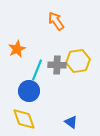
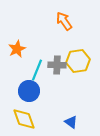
orange arrow: moved 8 px right
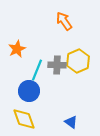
yellow hexagon: rotated 15 degrees counterclockwise
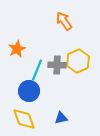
blue triangle: moved 10 px left, 4 px up; rotated 48 degrees counterclockwise
